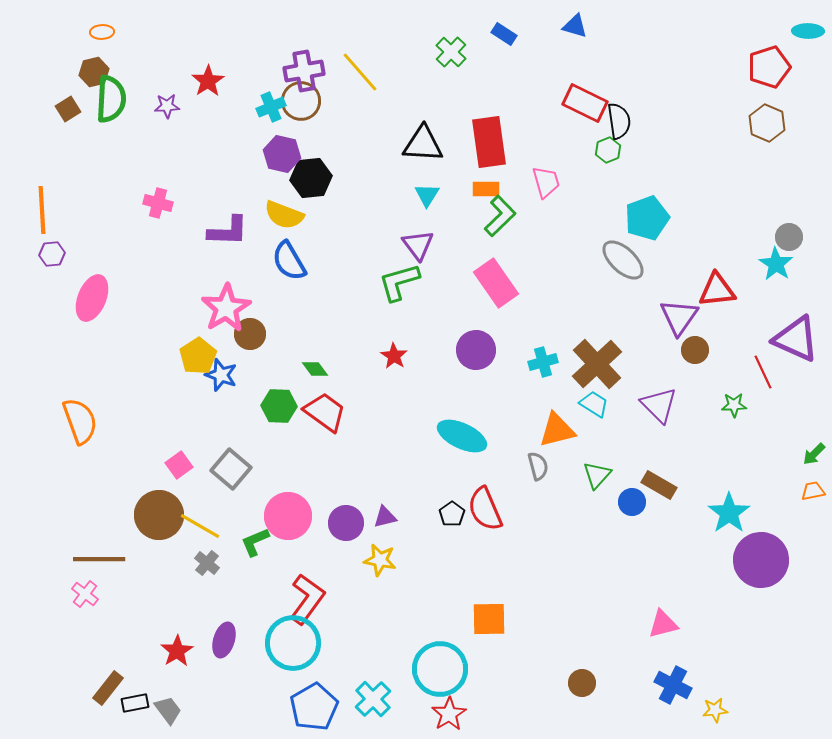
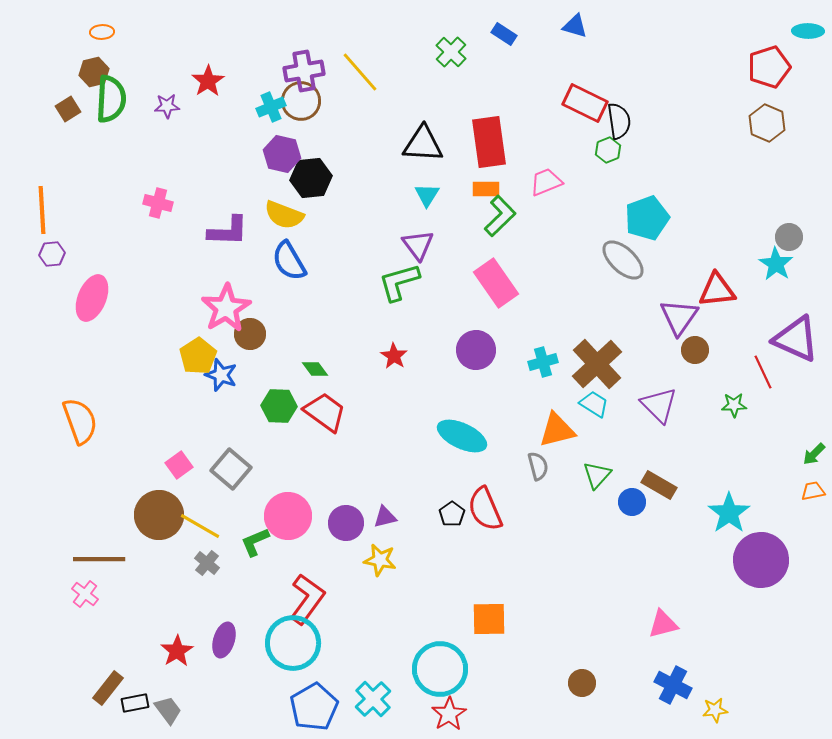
pink trapezoid at (546, 182): rotated 96 degrees counterclockwise
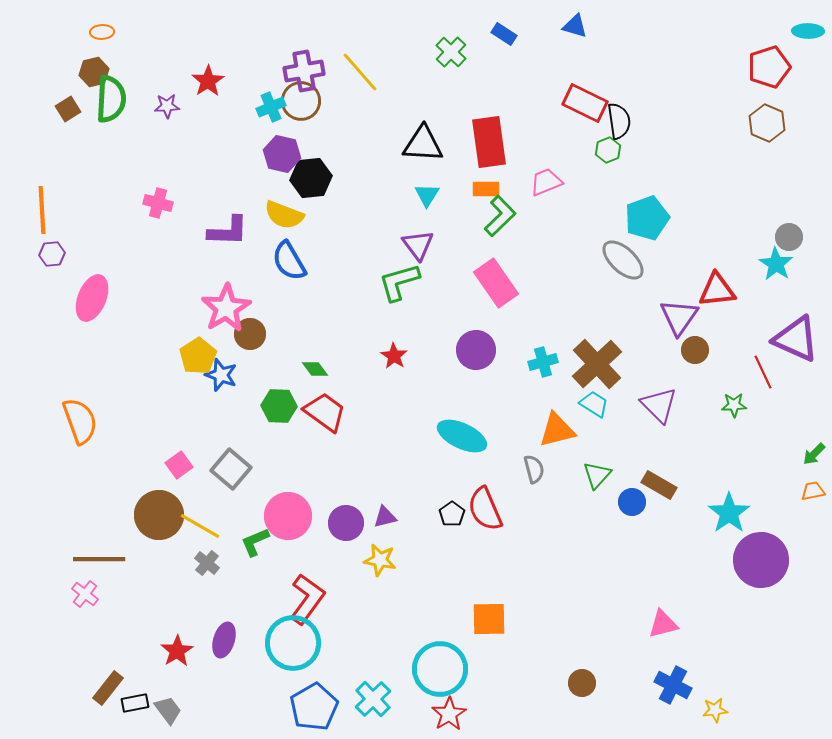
gray semicircle at (538, 466): moved 4 px left, 3 px down
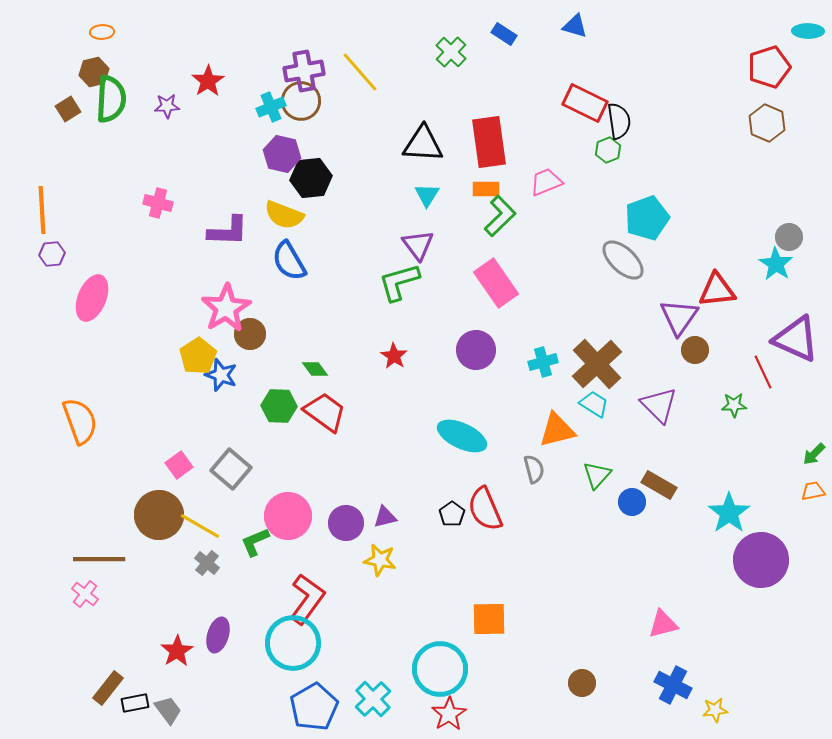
purple ellipse at (224, 640): moved 6 px left, 5 px up
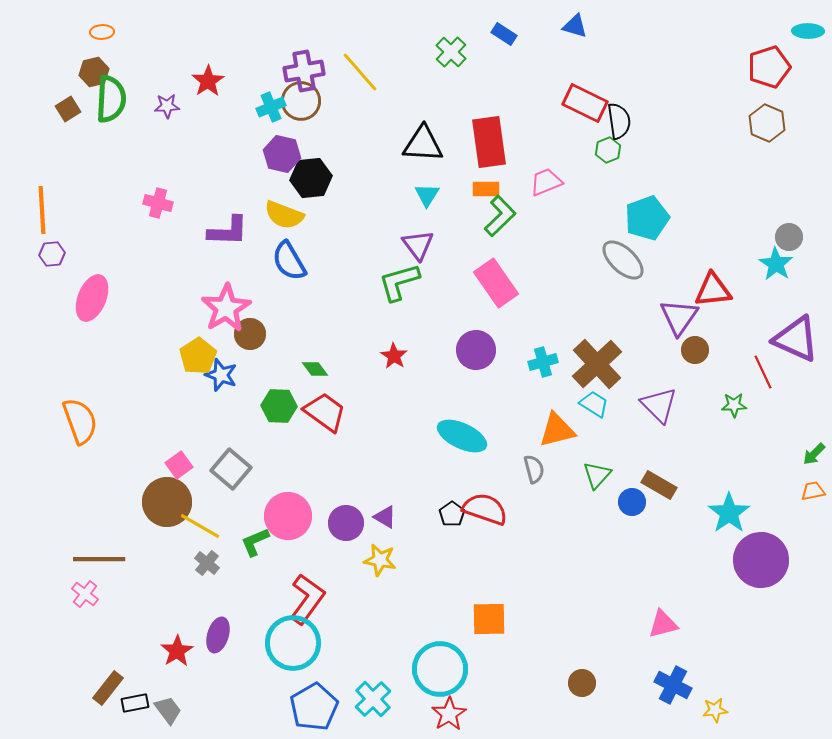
red triangle at (717, 290): moved 4 px left
red semicircle at (485, 509): rotated 132 degrees clockwise
brown circle at (159, 515): moved 8 px right, 13 px up
purple triangle at (385, 517): rotated 45 degrees clockwise
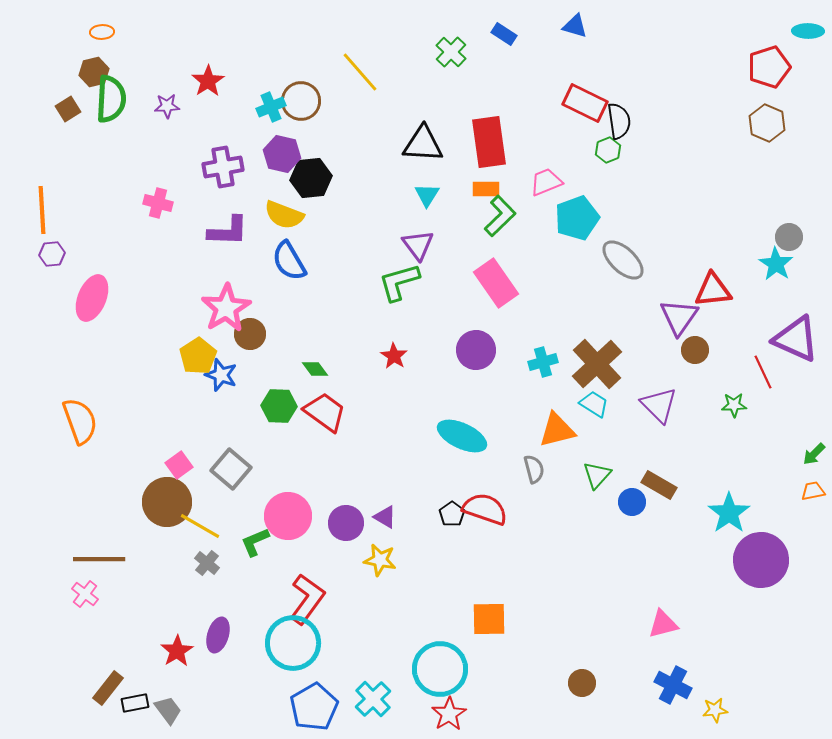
purple cross at (304, 71): moved 81 px left, 96 px down
cyan pentagon at (647, 218): moved 70 px left
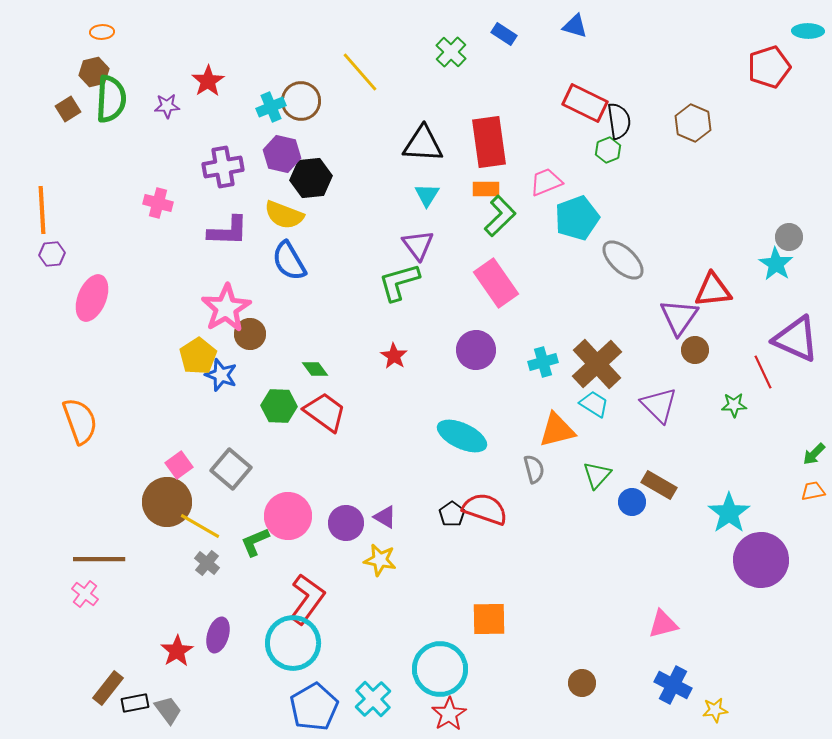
brown hexagon at (767, 123): moved 74 px left
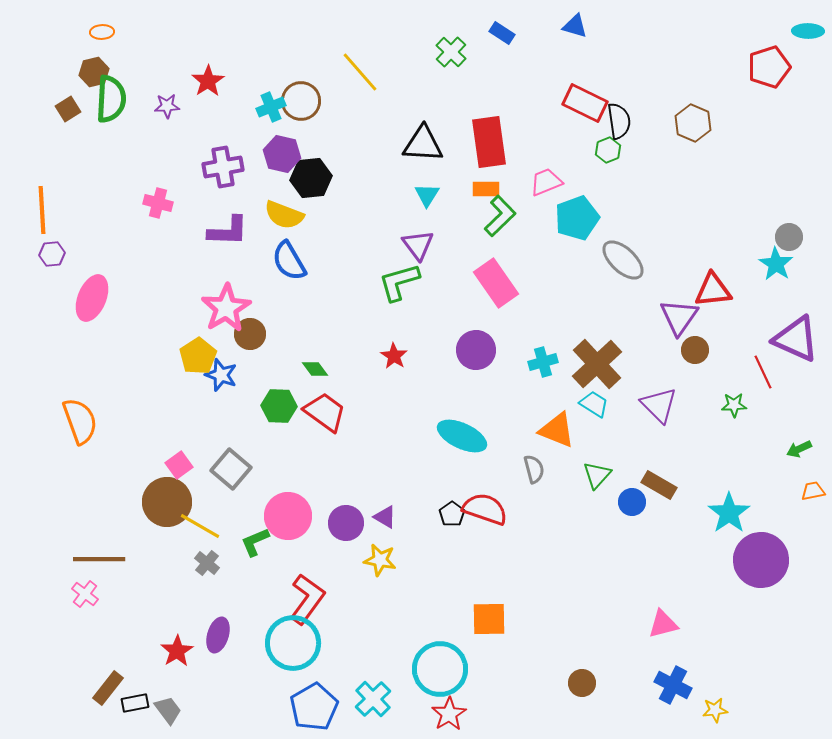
blue rectangle at (504, 34): moved 2 px left, 1 px up
orange triangle at (557, 430): rotated 36 degrees clockwise
green arrow at (814, 454): moved 15 px left, 5 px up; rotated 20 degrees clockwise
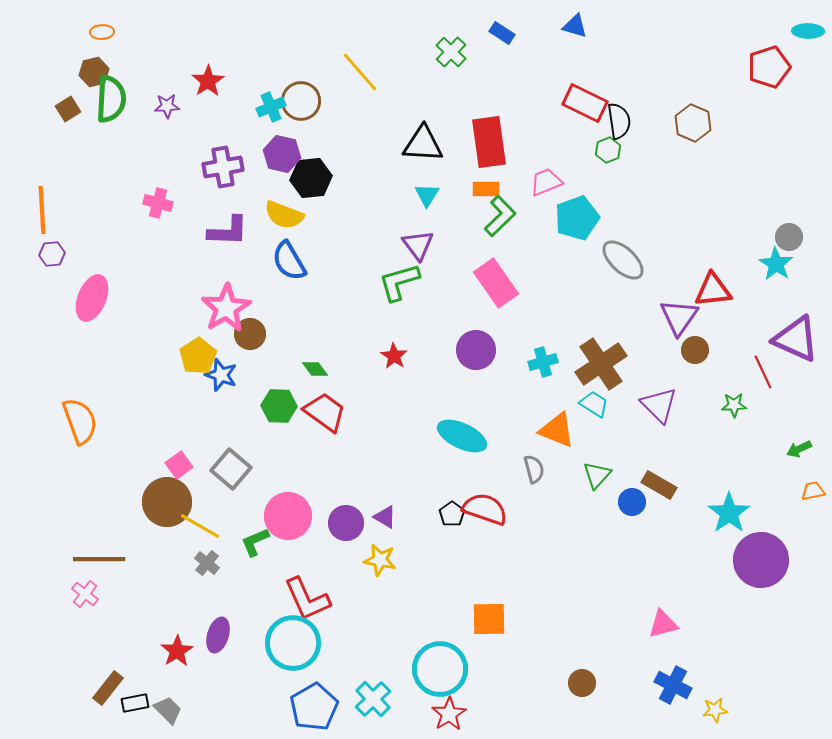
brown cross at (597, 364): moved 4 px right; rotated 9 degrees clockwise
red L-shape at (307, 599): rotated 120 degrees clockwise
gray trapezoid at (168, 710): rotated 8 degrees counterclockwise
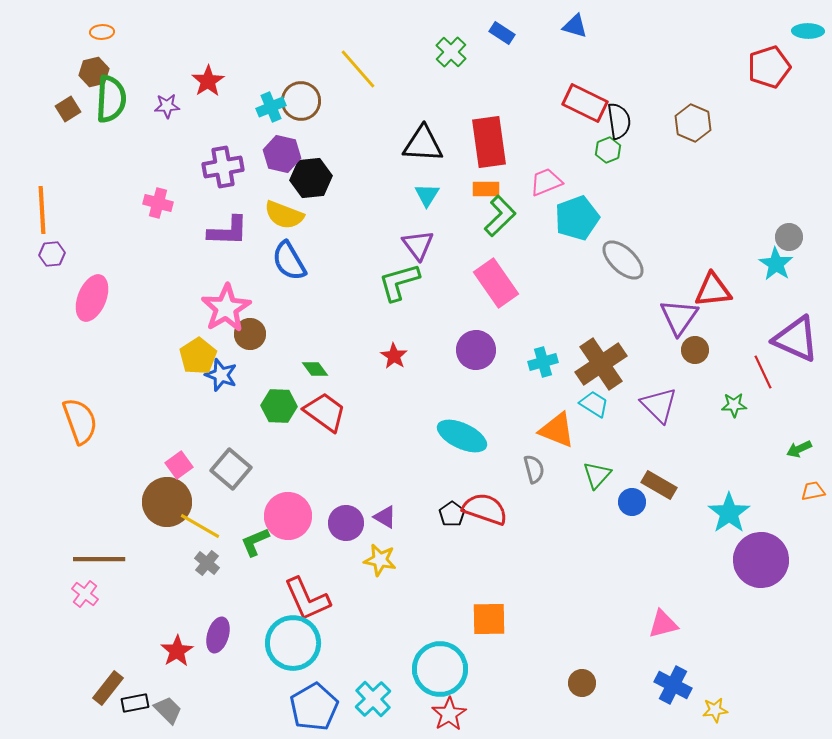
yellow line at (360, 72): moved 2 px left, 3 px up
